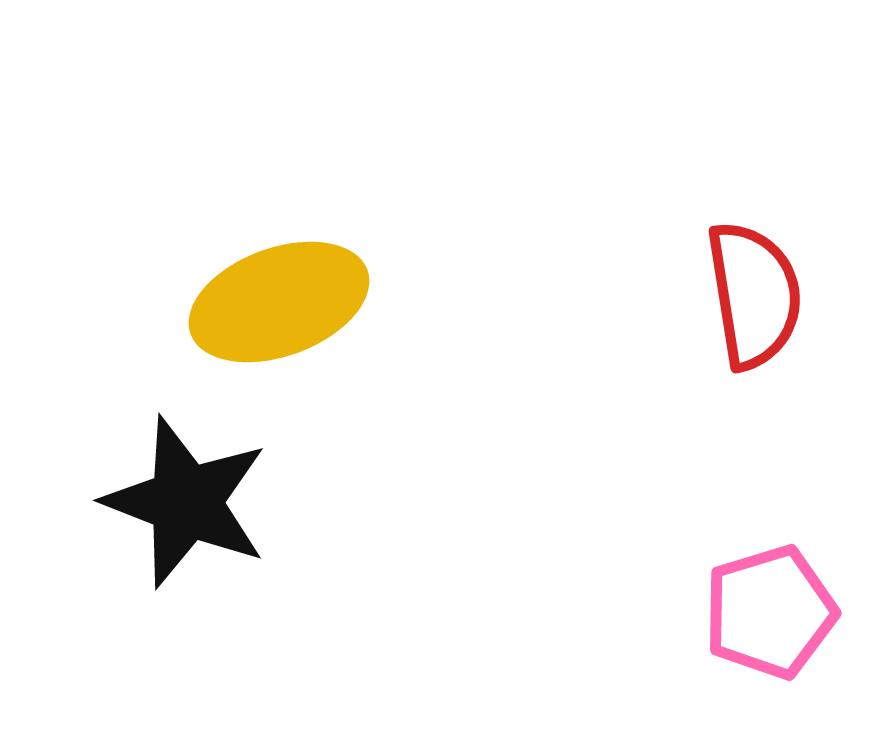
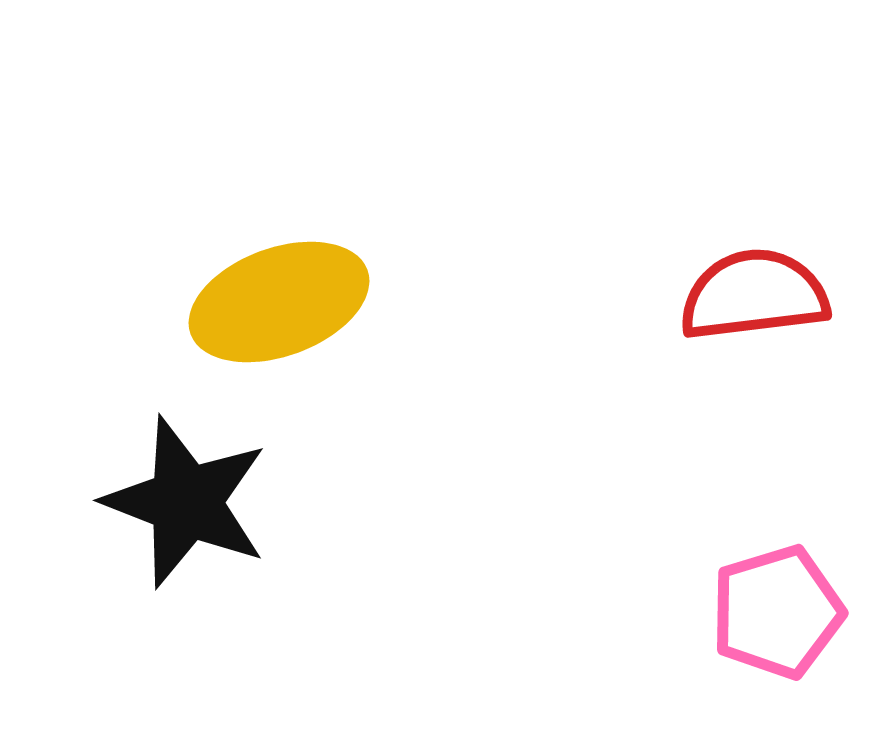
red semicircle: rotated 88 degrees counterclockwise
pink pentagon: moved 7 px right
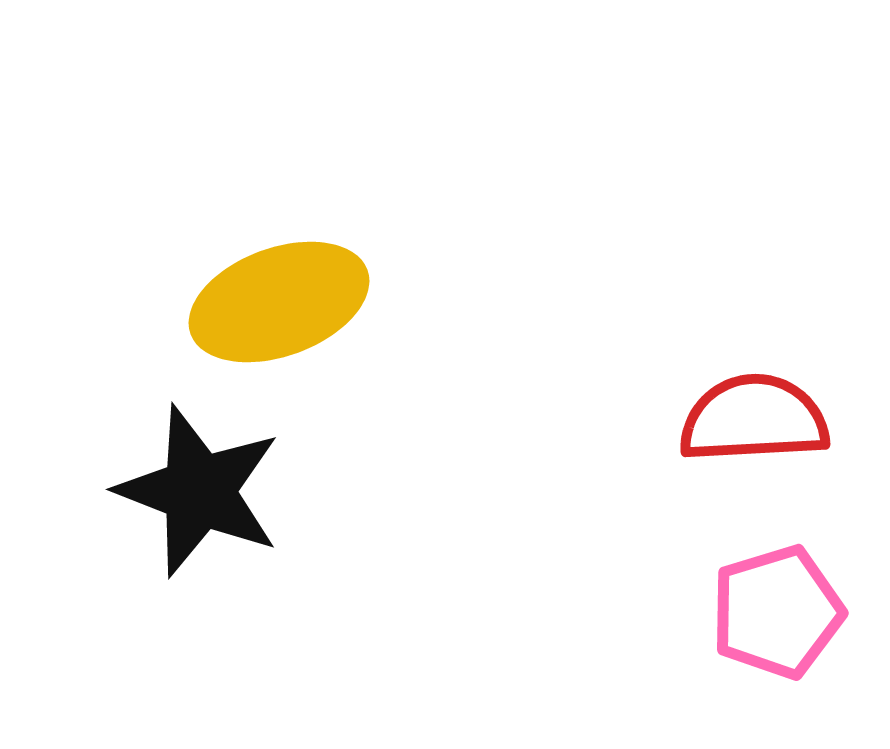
red semicircle: moved 124 px down; rotated 4 degrees clockwise
black star: moved 13 px right, 11 px up
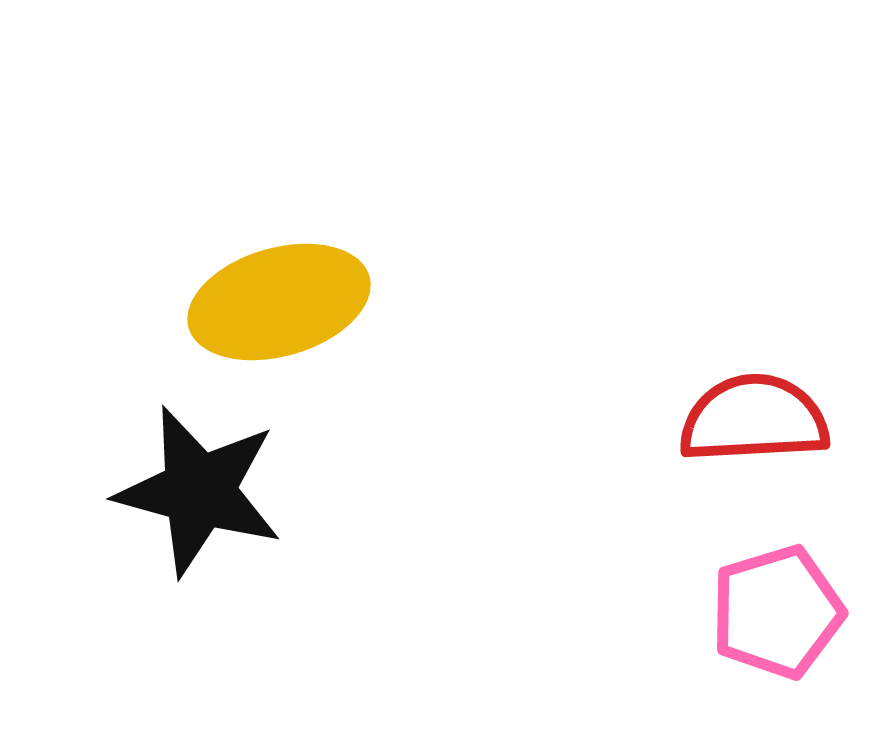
yellow ellipse: rotated 4 degrees clockwise
black star: rotated 6 degrees counterclockwise
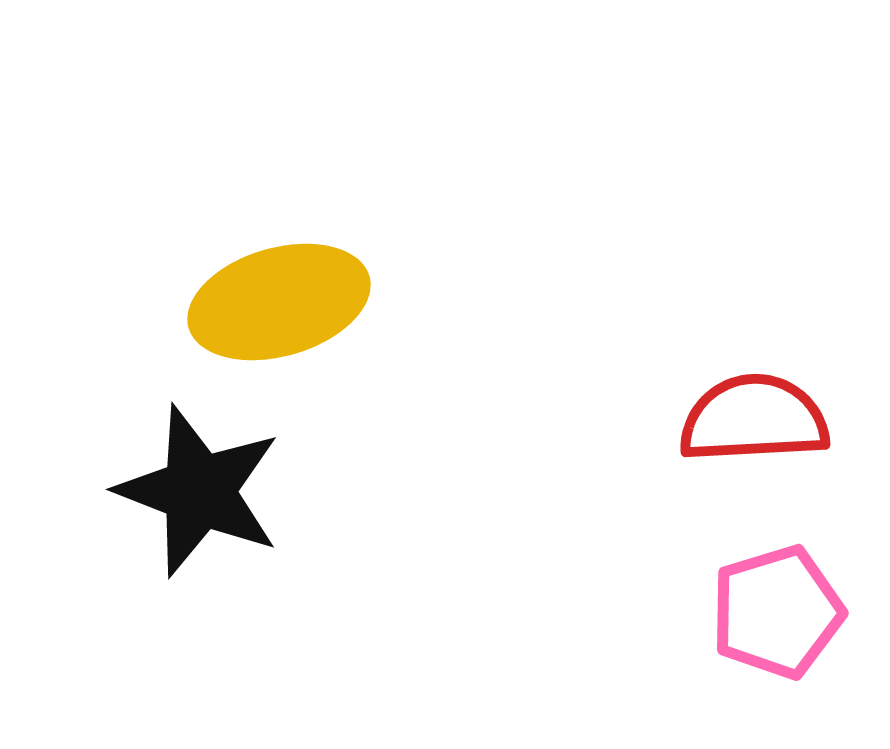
black star: rotated 6 degrees clockwise
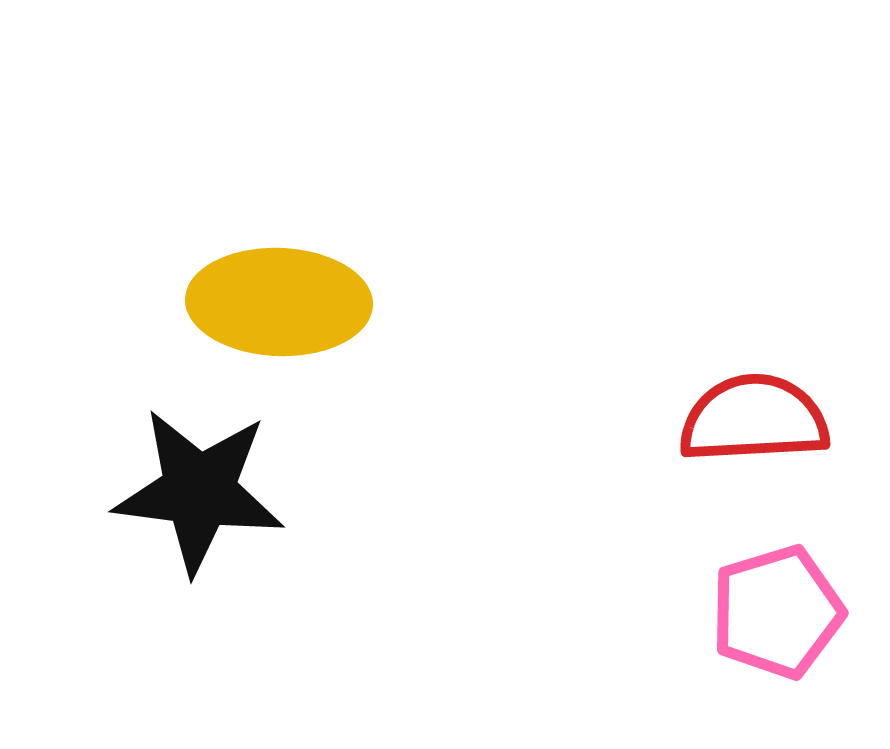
yellow ellipse: rotated 18 degrees clockwise
black star: rotated 14 degrees counterclockwise
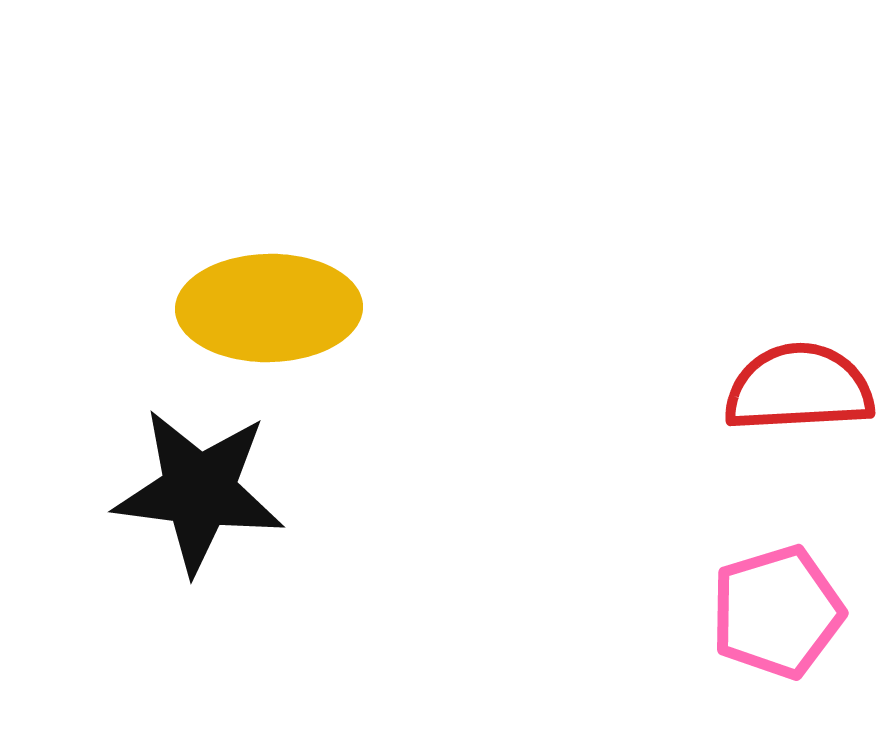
yellow ellipse: moved 10 px left, 6 px down; rotated 3 degrees counterclockwise
red semicircle: moved 45 px right, 31 px up
